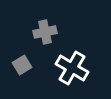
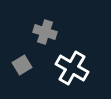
gray cross: rotated 30 degrees clockwise
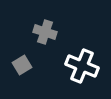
white cross: moved 10 px right, 2 px up; rotated 8 degrees counterclockwise
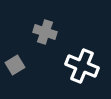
gray square: moved 7 px left
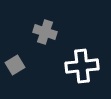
white cross: rotated 28 degrees counterclockwise
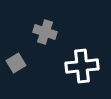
gray square: moved 1 px right, 2 px up
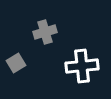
gray cross: rotated 35 degrees counterclockwise
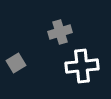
gray cross: moved 15 px right
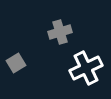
white cross: moved 4 px right, 2 px down; rotated 20 degrees counterclockwise
